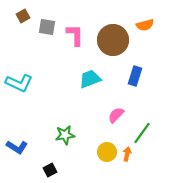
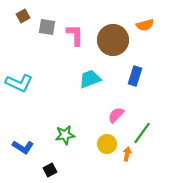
blue L-shape: moved 6 px right
yellow circle: moved 8 px up
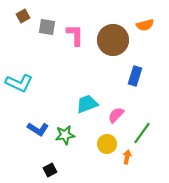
cyan trapezoid: moved 3 px left, 25 px down
blue L-shape: moved 15 px right, 18 px up
orange arrow: moved 3 px down
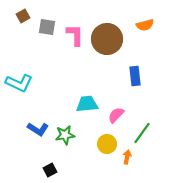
brown circle: moved 6 px left, 1 px up
blue rectangle: rotated 24 degrees counterclockwise
cyan trapezoid: rotated 15 degrees clockwise
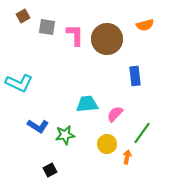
pink semicircle: moved 1 px left, 1 px up
blue L-shape: moved 3 px up
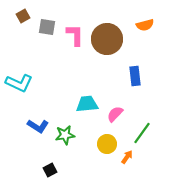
orange arrow: rotated 24 degrees clockwise
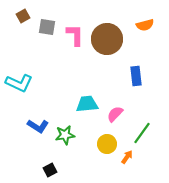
blue rectangle: moved 1 px right
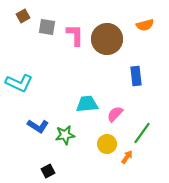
black square: moved 2 px left, 1 px down
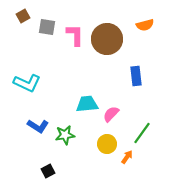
cyan L-shape: moved 8 px right
pink semicircle: moved 4 px left
